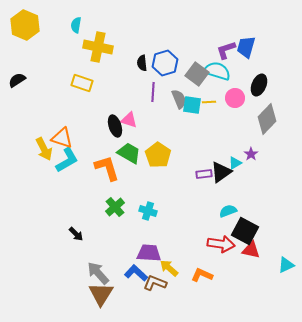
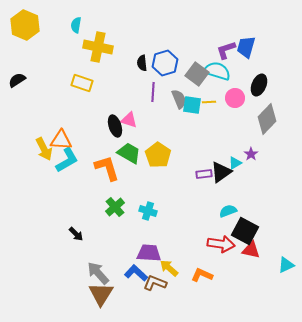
orange triangle at (62, 138): moved 1 px left, 2 px down; rotated 15 degrees counterclockwise
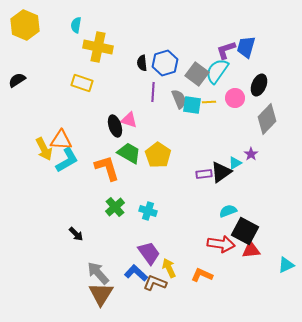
cyan semicircle at (217, 71): rotated 72 degrees counterclockwise
red triangle at (251, 250): rotated 18 degrees counterclockwise
purple trapezoid at (149, 253): rotated 50 degrees clockwise
yellow arrow at (169, 268): rotated 24 degrees clockwise
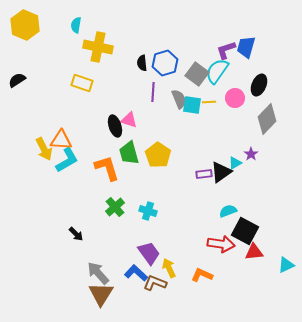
green trapezoid at (129, 153): rotated 135 degrees counterclockwise
red triangle at (251, 250): moved 3 px right, 2 px down
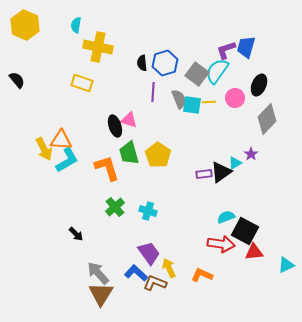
black semicircle at (17, 80): rotated 84 degrees clockwise
cyan semicircle at (228, 211): moved 2 px left, 6 px down
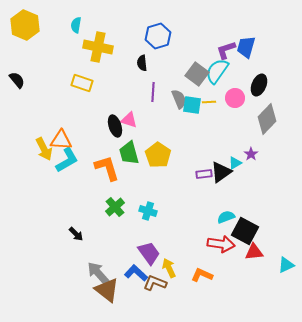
blue hexagon at (165, 63): moved 7 px left, 27 px up
brown triangle at (101, 294): moved 6 px right, 4 px up; rotated 24 degrees counterclockwise
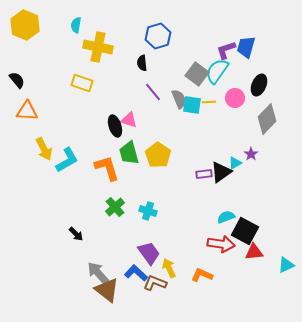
purple line at (153, 92): rotated 42 degrees counterclockwise
orange triangle at (61, 140): moved 34 px left, 29 px up
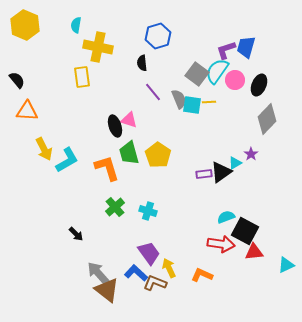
yellow rectangle at (82, 83): moved 6 px up; rotated 65 degrees clockwise
pink circle at (235, 98): moved 18 px up
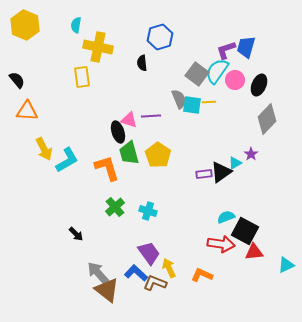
blue hexagon at (158, 36): moved 2 px right, 1 px down
purple line at (153, 92): moved 2 px left, 24 px down; rotated 54 degrees counterclockwise
black ellipse at (115, 126): moved 3 px right, 6 px down
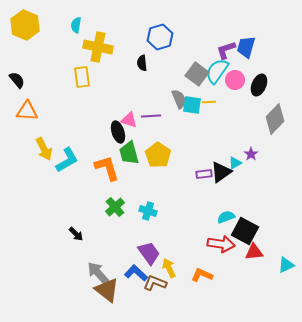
gray diamond at (267, 119): moved 8 px right
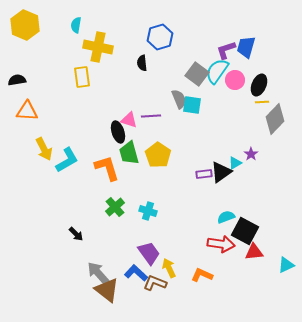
black semicircle at (17, 80): rotated 60 degrees counterclockwise
yellow line at (209, 102): moved 53 px right
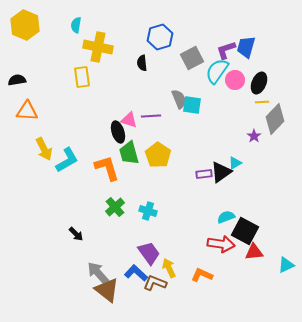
gray square at (197, 74): moved 5 px left, 16 px up; rotated 25 degrees clockwise
black ellipse at (259, 85): moved 2 px up
purple star at (251, 154): moved 3 px right, 18 px up
